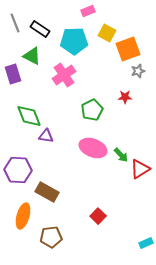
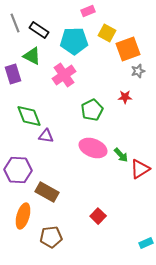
black rectangle: moved 1 px left, 1 px down
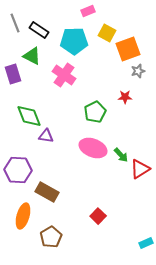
pink cross: rotated 20 degrees counterclockwise
green pentagon: moved 3 px right, 2 px down
brown pentagon: rotated 25 degrees counterclockwise
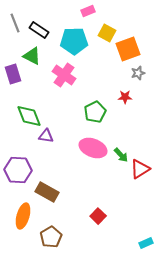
gray star: moved 2 px down
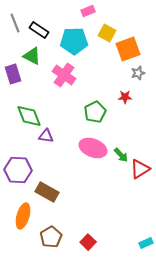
red square: moved 10 px left, 26 px down
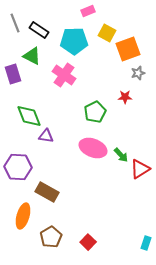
purple hexagon: moved 3 px up
cyan rectangle: rotated 48 degrees counterclockwise
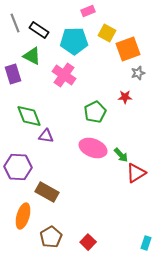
red triangle: moved 4 px left, 4 px down
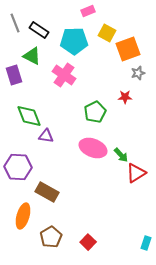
purple rectangle: moved 1 px right, 1 px down
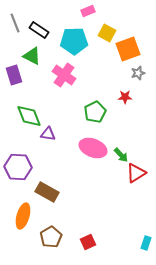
purple triangle: moved 2 px right, 2 px up
red square: rotated 21 degrees clockwise
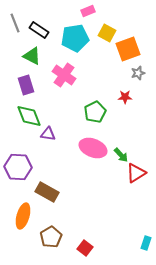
cyan pentagon: moved 1 px right, 3 px up; rotated 8 degrees counterclockwise
purple rectangle: moved 12 px right, 10 px down
red square: moved 3 px left, 6 px down; rotated 28 degrees counterclockwise
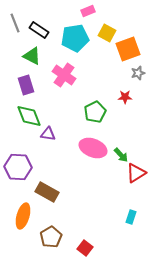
cyan rectangle: moved 15 px left, 26 px up
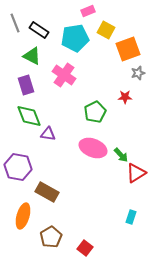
yellow square: moved 1 px left, 3 px up
purple hexagon: rotated 8 degrees clockwise
